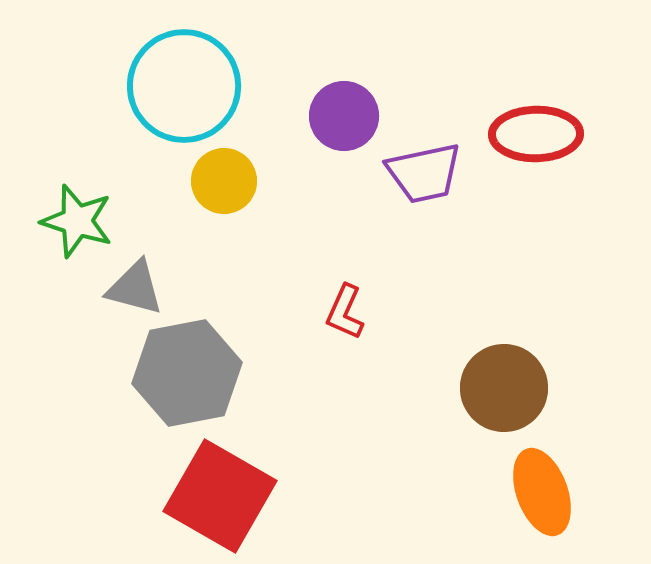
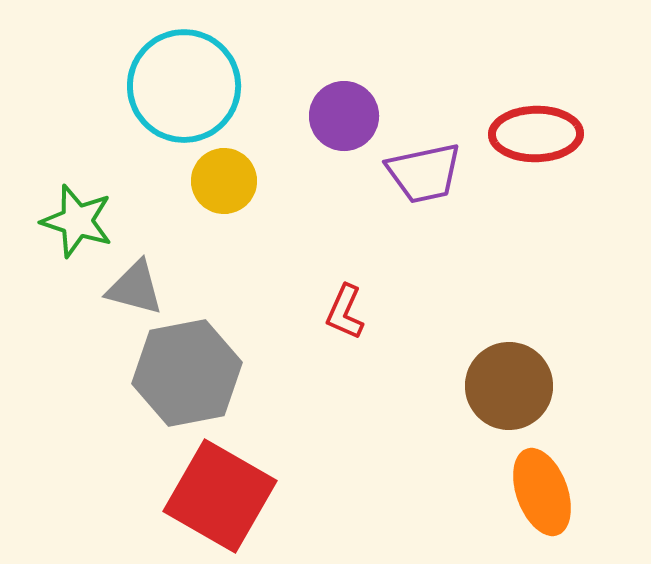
brown circle: moved 5 px right, 2 px up
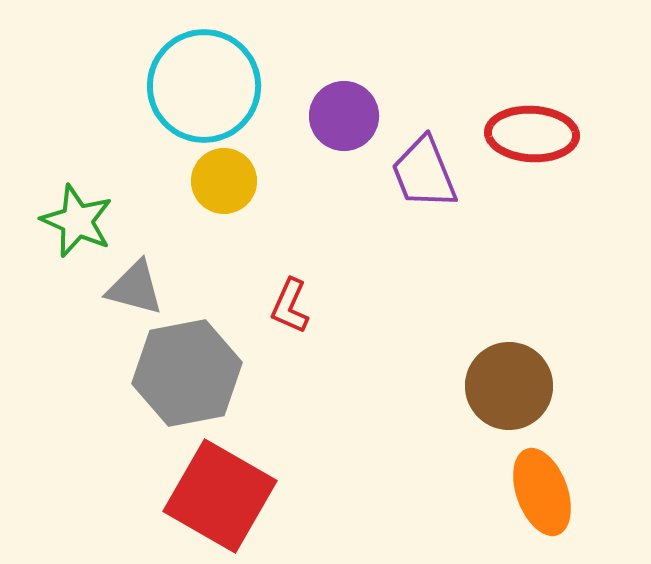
cyan circle: moved 20 px right
red ellipse: moved 4 px left; rotated 4 degrees clockwise
purple trapezoid: rotated 80 degrees clockwise
green star: rotated 6 degrees clockwise
red L-shape: moved 55 px left, 6 px up
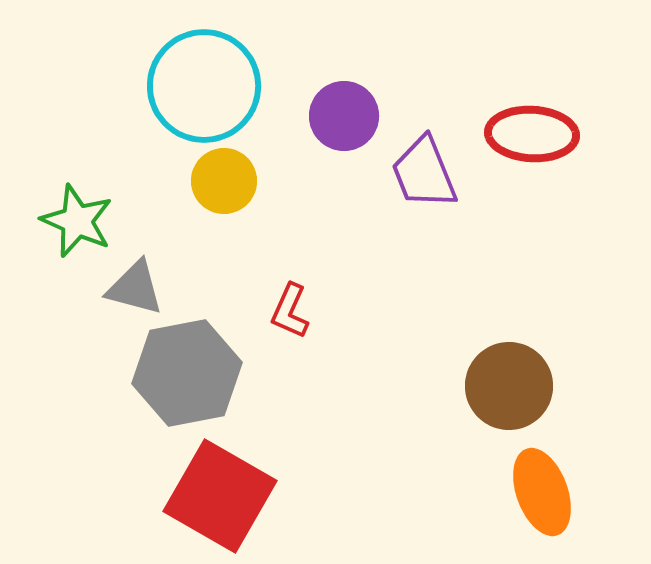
red L-shape: moved 5 px down
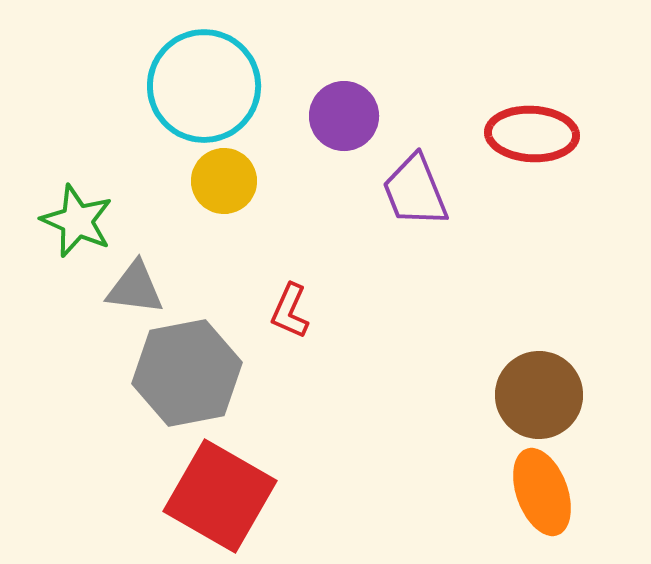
purple trapezoid: moved 9 px left, 18 px down
gray triangle: rotated 8 degrees counterclockwise
brown circle: moved 30 px right, 9 px down
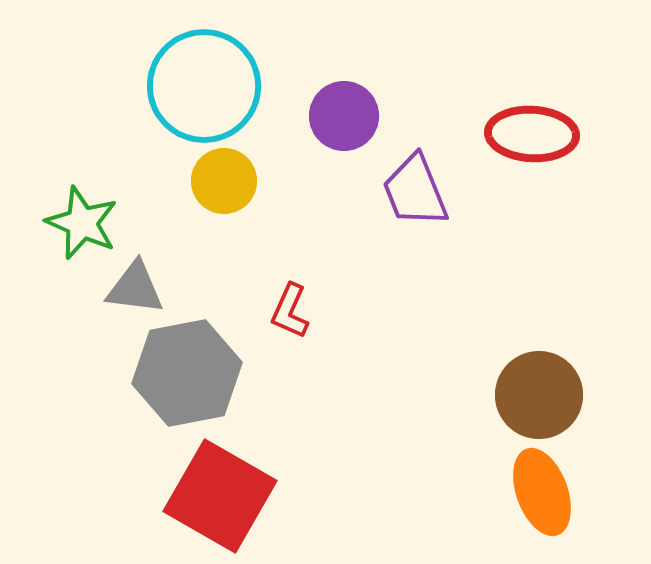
green star: moved 5 px right, 2 px down
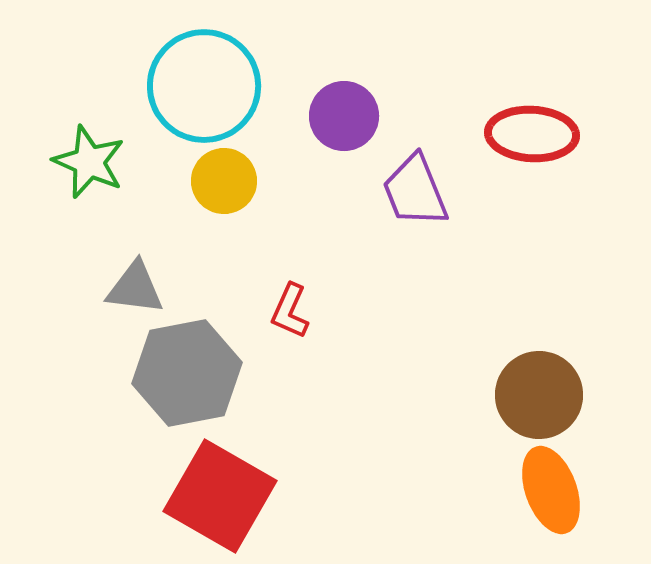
green star: moved 7 px right, 61 px up
orange ellipse: moved 9 px right, 2 px up
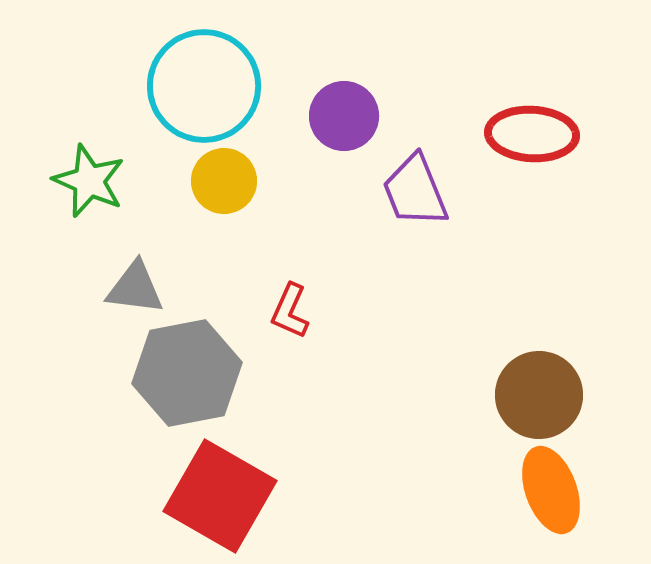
green star: moved 19 px down
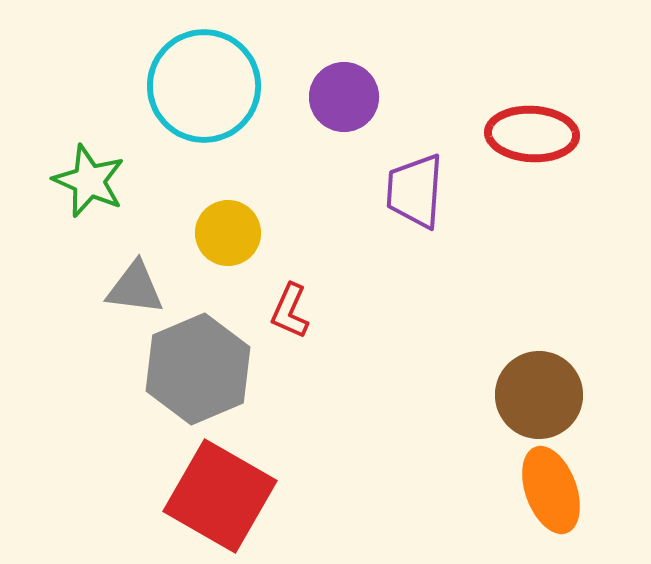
purple circle: moved 19 px up
yellow circle: moved 4 px right, 52 px down
purple trapezoid: rotated 26 degrees clockwise
gray hexagon: moved 11 px right, 4 px up; rotated 12 degrees counterclockwise
